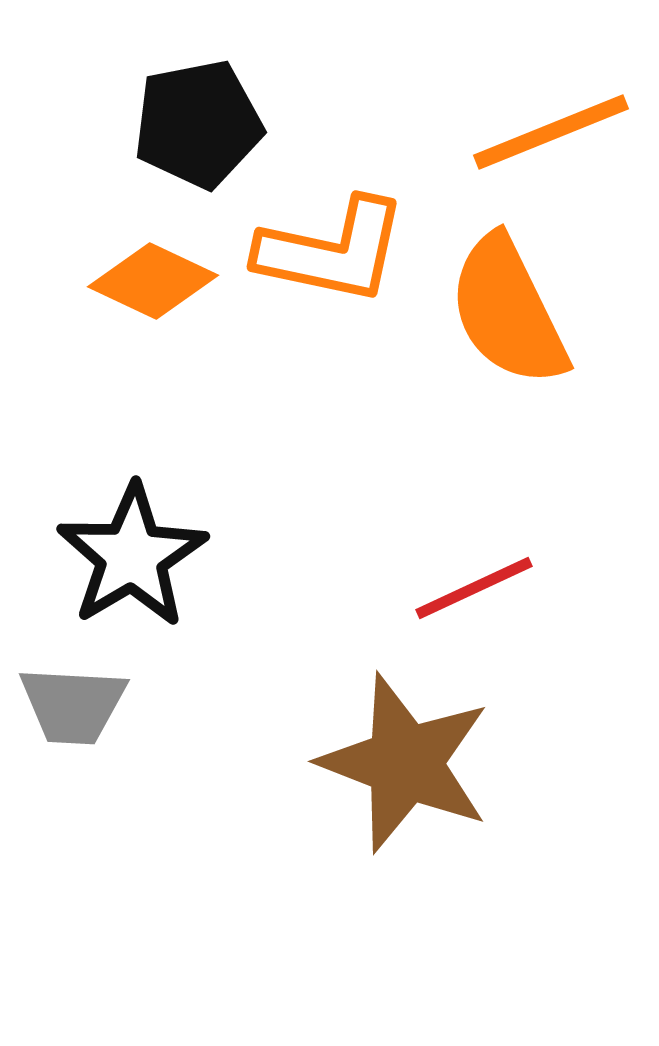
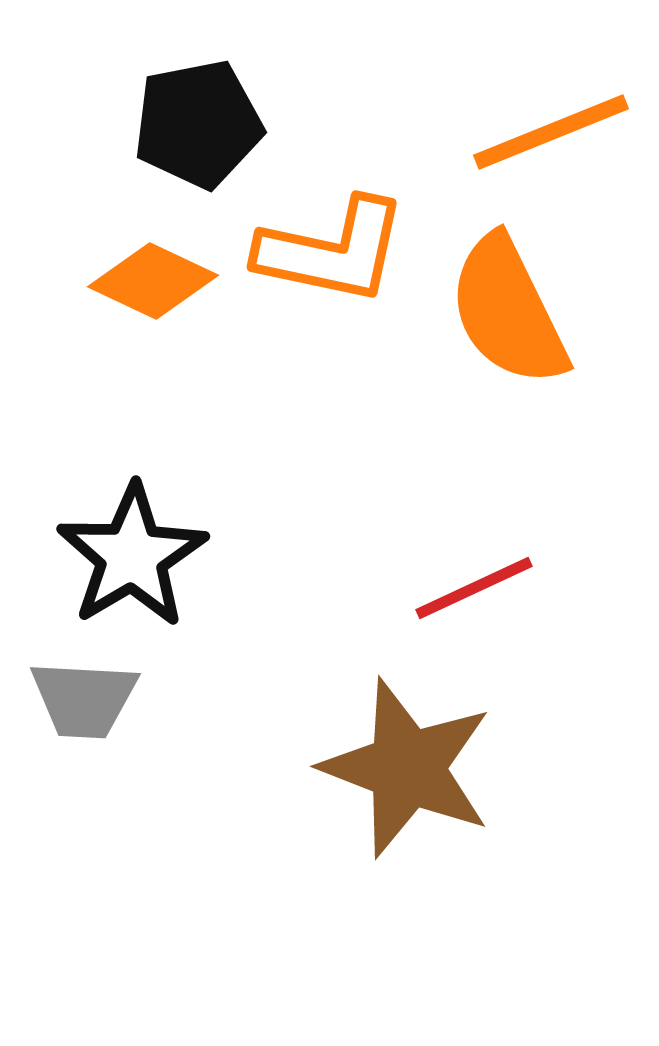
gray trapezoid: moved 11 px right, 6 px up
brown star: moved 2 px right, 5 px down
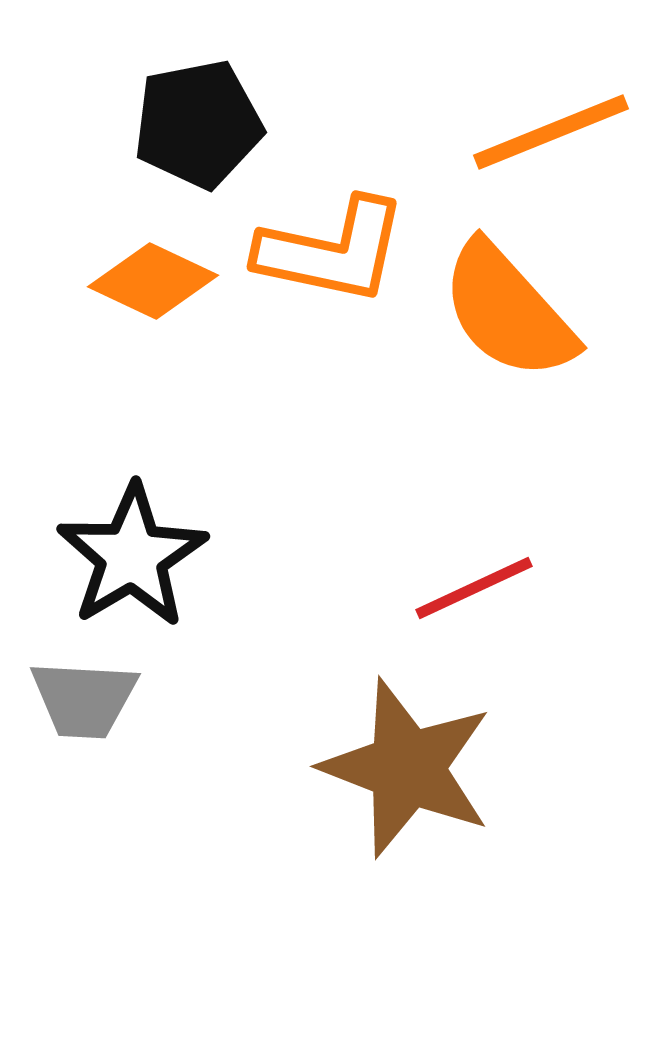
orange semicircle: rotated 16 degrees counterclockwise
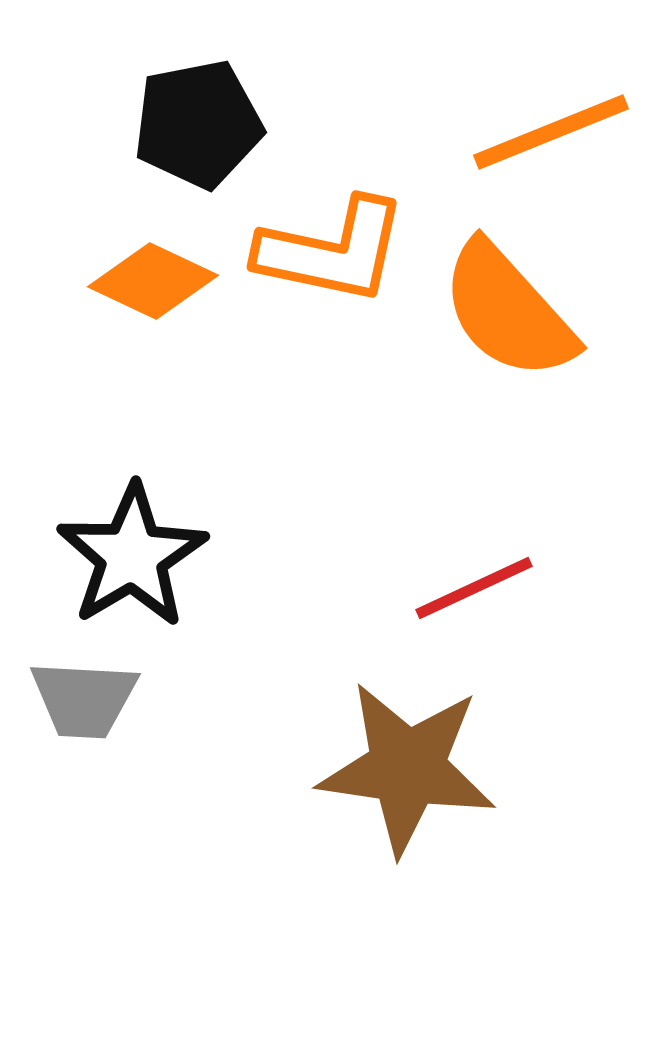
brown star: rotated 13 degrees counterclockwise
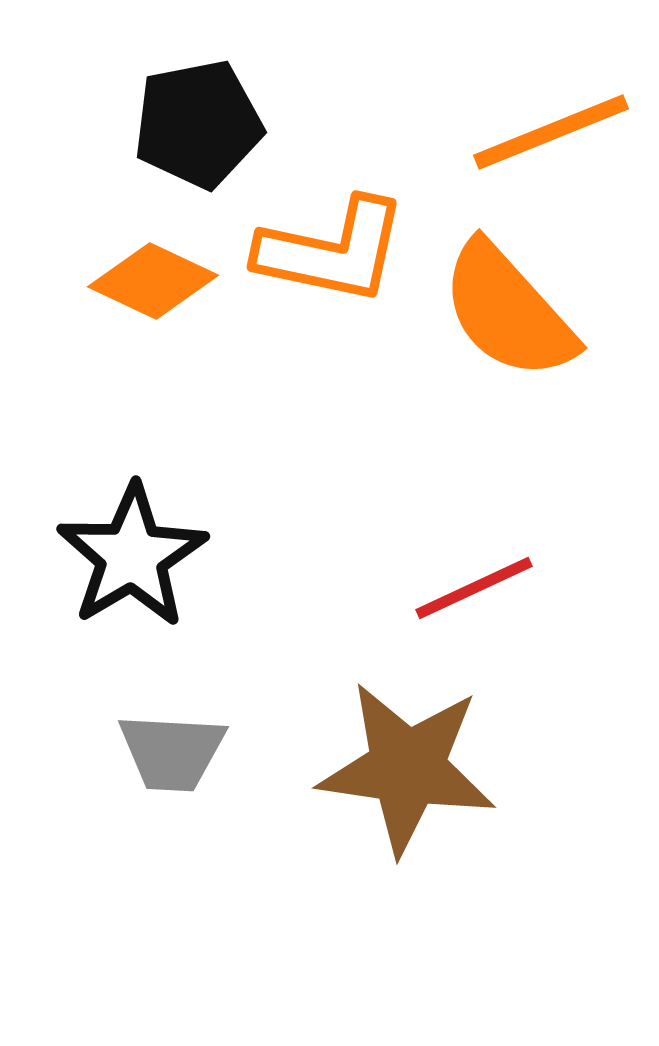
gray trapezoid: moved 88 px right, 53 px down
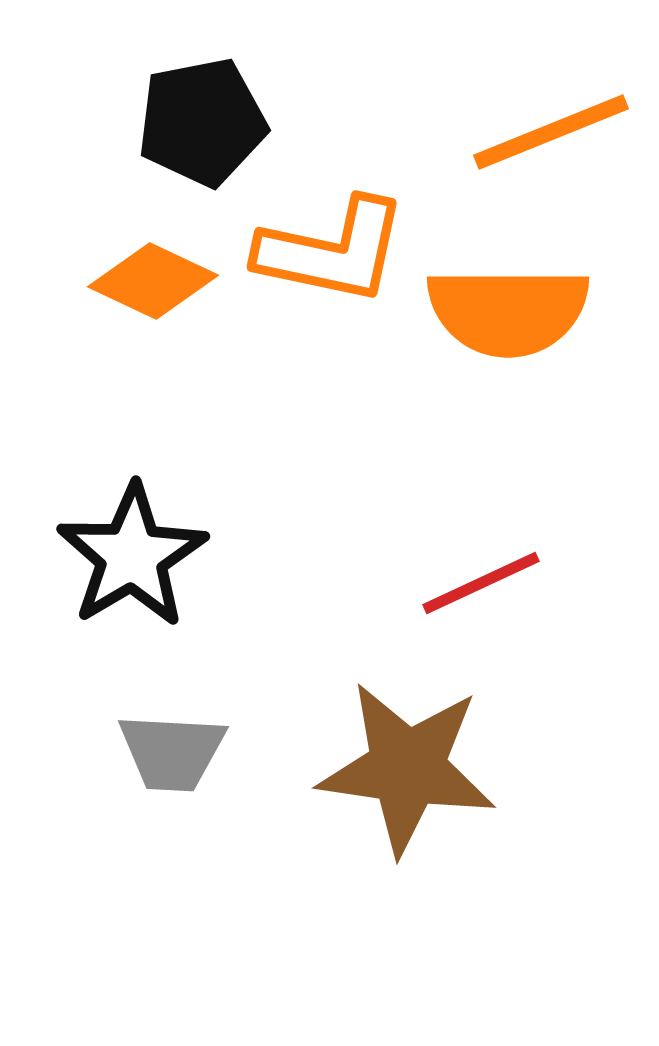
black pentagon: moved 4 px right, 2 px up
orange semicircle: rotated 48 degrees counterclockwise
red line: moved 7 px right, 5 px up
